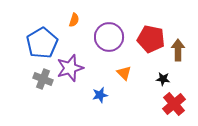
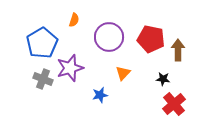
orange triangle: moved 1 px left; rotated 28 degrees clockwise
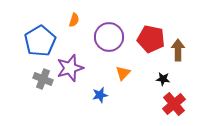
blue pentagon: moved 2 px left, 2 px up
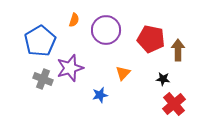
purple circle: moved 3 px left, 7 px up
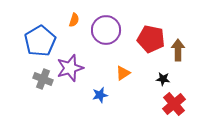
orange triangle: rotated 14 degrees clockwise
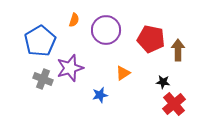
black star: moved 3 px down
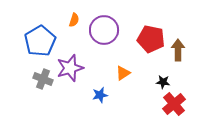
purple circle: moved 2 px left
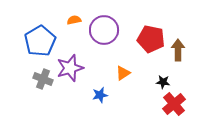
orange semicircle: rotated 120 degrees counterclockwise
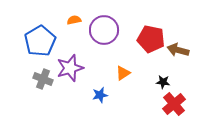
brown arrow: rotated 75 degrees counterclockwise
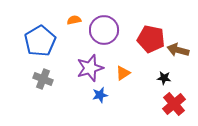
purple star: moved 20 px right
black star: moved 1 px right, 4 px up
